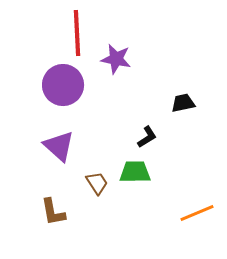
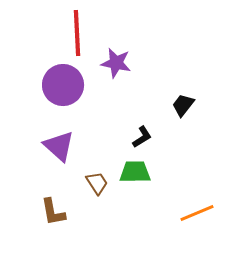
purple star: moved 4 px down
black trapezoid: moved 2 px down; rotated 40 degrees counterclockwise
black L-shape: moved 5 px left
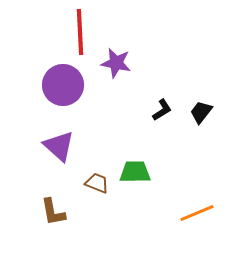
red line: moved 3 px right, 1 px up
black trapezoid: moved 18 px right, 7 px down
black L-shape: moved 20 px right, 27 px up
brown trapezoid: rotated 35 degrees counterclockwise
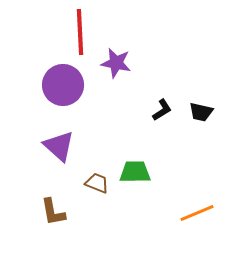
black trapezoid: rotated 115 degrees counterclockwise
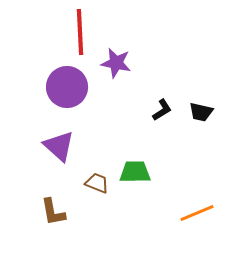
purple circle: moved 4 px right, 2 px down
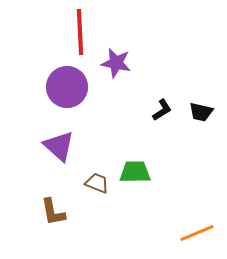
orange line: moved 20 px down
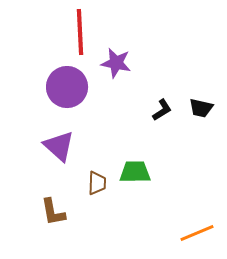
black trapezoid: moved 4 px up
brown trapezoid: rotated 70 degrees clockwise
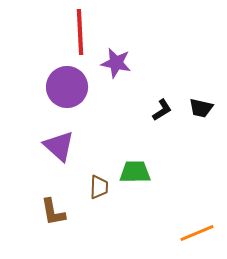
brown trapezoid: moved 2 px right, 4 px down
